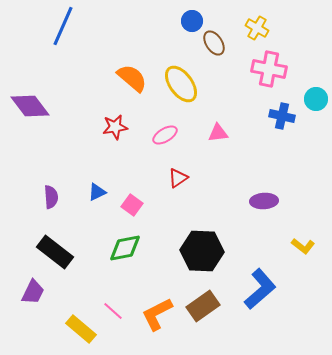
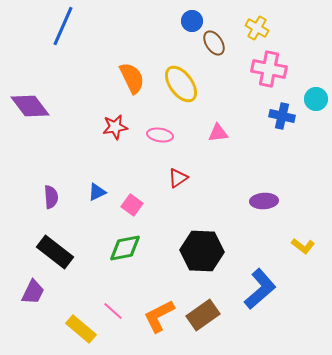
orange semicircle: rotated 24 degrees clockwise
pink ellipse: moved 5 px left; rotated 40 degrees clockwise
brown rectangle: moved 9 px down
orange L-shape: moved 2 px right, 2 px down
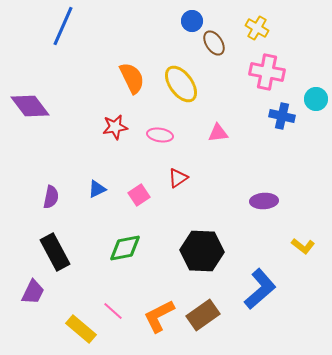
pink cross: moved 2 px left, 3 px down
blue triangle: moved 3 px up
purple semicircle: rotated 15 degrees clockwise
pink square: moved 7 px right, 10 px up; rotated 20 degrees clockwise
black rectangle: rotated 24 degrees clockwise
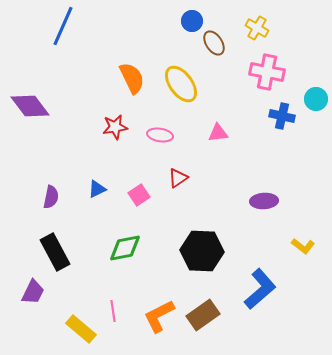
pink line: rotated 40 degrees clockwise
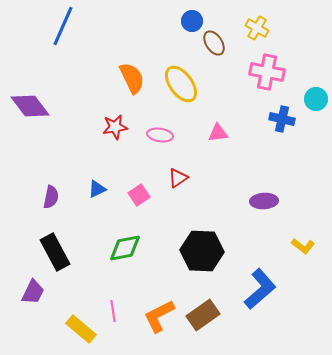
blue cross: moved 3 px down
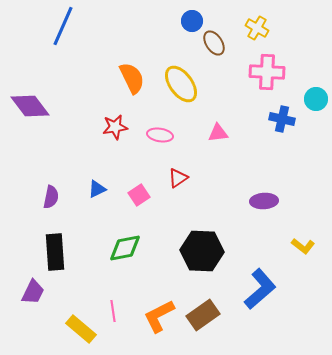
pink cross: rotated 8 degrees counterclockwise
black rectangle: rotated 24 degrees clockwise
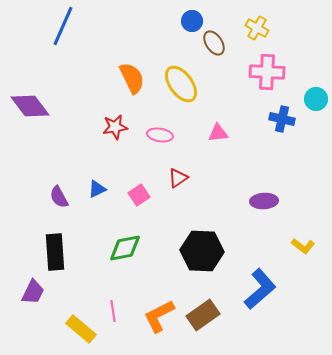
purple semicircle: moved 8 px right; rotated 140 degrees clockwise
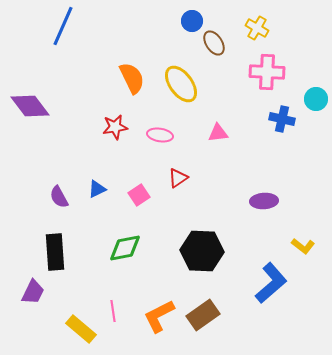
blue L-shape: moved 11 px right, 6 px up
